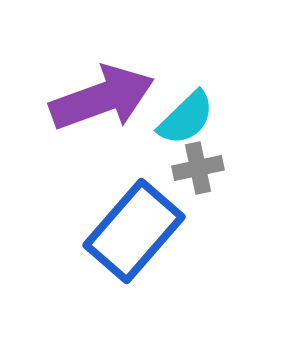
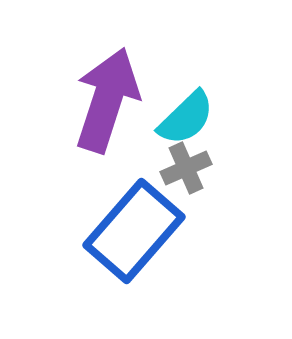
purple arrow: moved 5 px right, 2 px down; rotated 52 degrees counterclockwise
gray cross: moved 12 px left; rotated 12 degrees counterclockwise
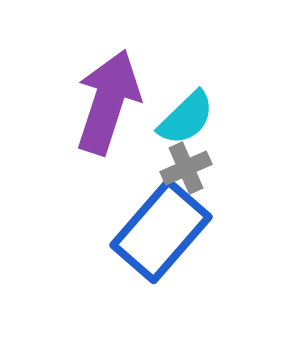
purple arrow: moved 1 px right, 2 px down
blue rectangle: moved 27 px right
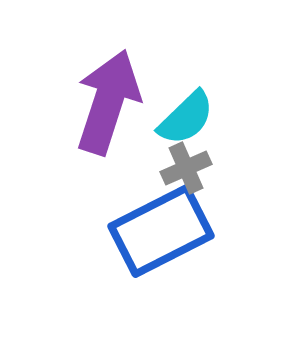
blue rectangle: rotated 22 degrees clockwise
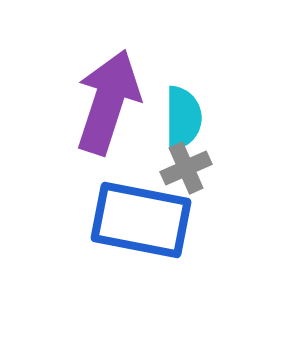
cyan semicircle: moved 3 px left; rotated 46 degrees counterclockwise
blue rectangle: moved 20 px left, 11 px up; rotated 38 degrees clockwise
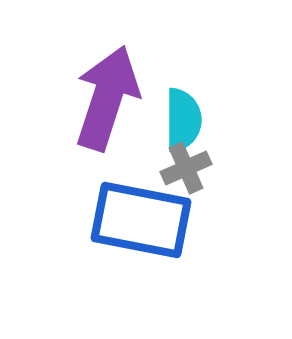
purple arrow: moved 1 px left, 4 px up
cyan semicircle: moved 2 px down
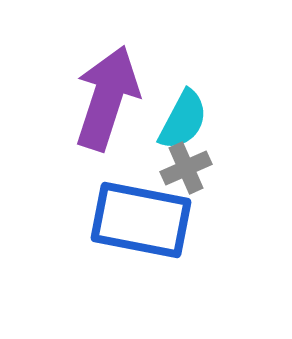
cyan semicircle: rotated 28 degrees clockwise
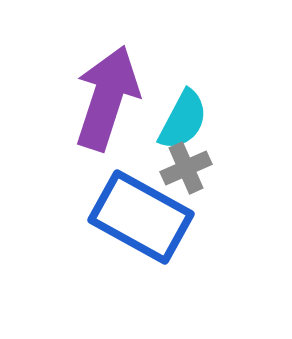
blue rectangle: moved 3 px up; rotated 18 degrees clockwise
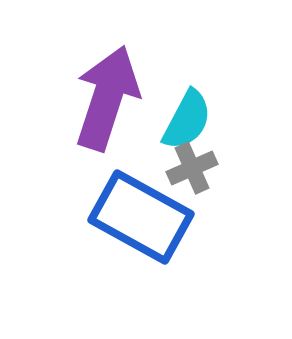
cyan semicircle: moved 4 px right
gray cross: moved 6 px right
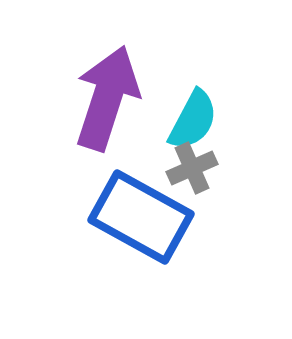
cyan semicircle: moved 6 px right
